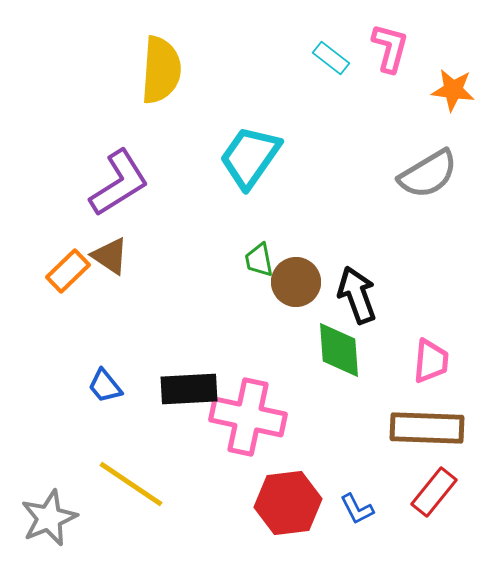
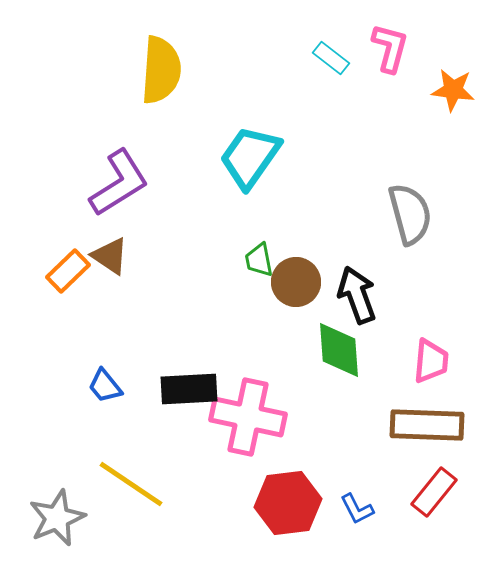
gray semicircle: moved 18 px left, 40 px down; rotated 74 degrees counterclockwise
brown rectangle: moved 3 px up
gray star: moved 8 px right
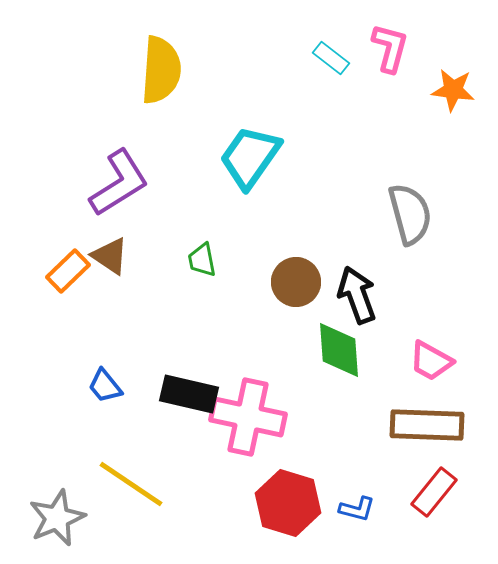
green trapezoid: moved 57 px left
pink trapezoid: rotated 114 degrees clockwise
black rectangle: moved 5 px down; rotated 16 degrees clockwise
red hexagon: rotated 24 degrees clockwise
blue L-shape: rotated 48 degrees counterclockwise
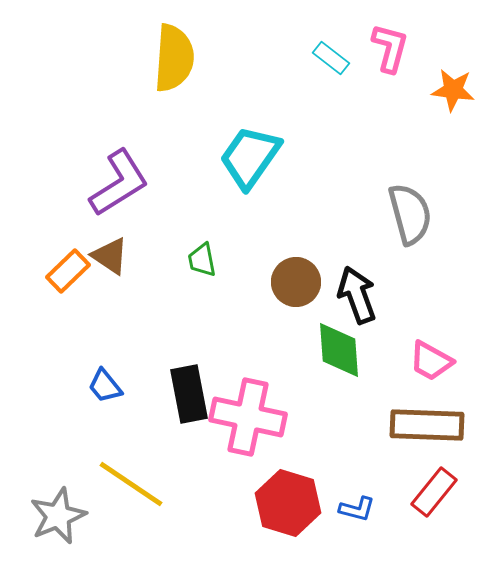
yellow semicircle: moved 13 px right, 12 px up
black rectangle: rotated 66 degrees clockwise
gray star: moved 1 px right, 2 px up
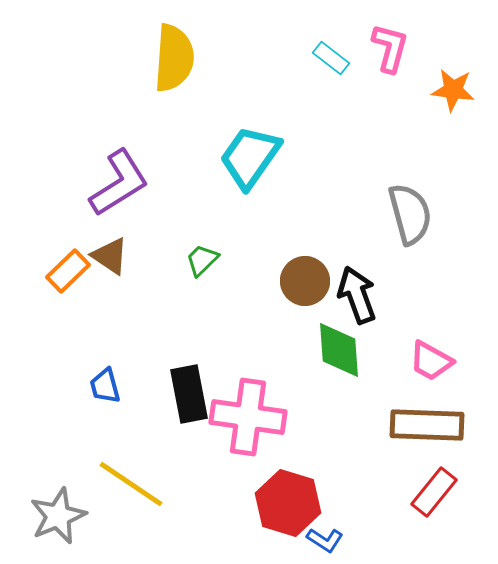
green trapezoid: rotated 57 degrees clockwise
brown circle: moved 9 px right, 1 px up
blue trapezoid: rotated 24 degrees clockwise
pink cross: rotated 4 degrees counterclockwise
blue L-shape: moved 32 px left, 31 px down; rotated 18 degrees clockwise
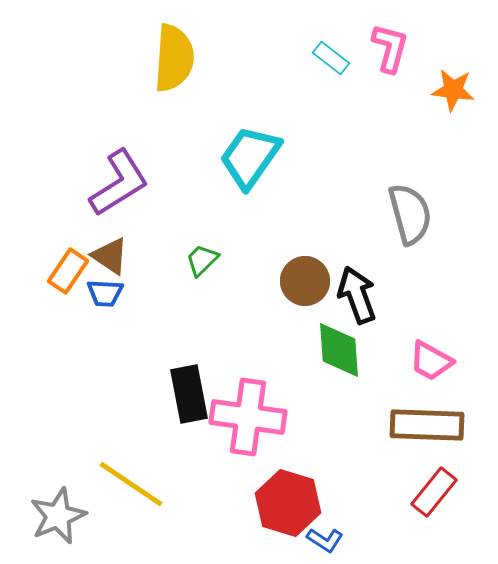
orange rectangle: rotated 12 degrees counterclockwise
blue trapezoid: moved 93 px up; rotated 72 degrees counterclockwise
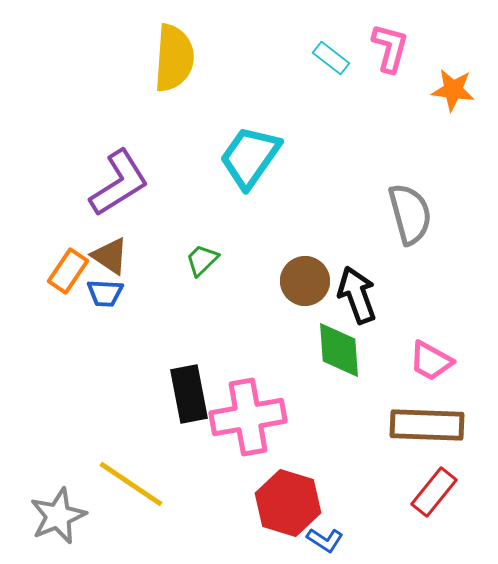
pink cross: rotated 18 degrees counterclockwise
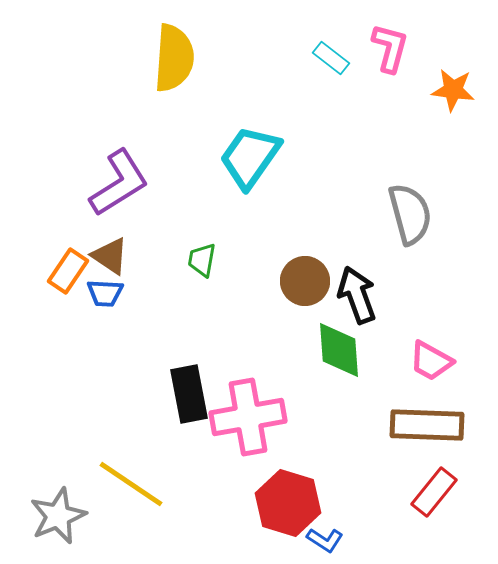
green trapezoid: rotated 36 degrees counterclockwise
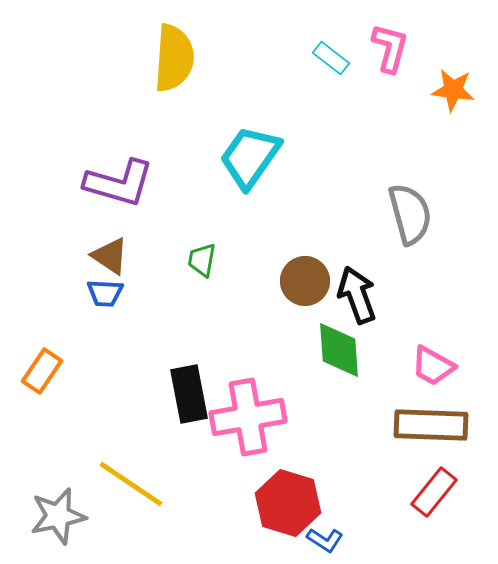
purple L-shape: rotated 48 degrees clockwise
orange rectangle: moved 26 px left, 100 px down
pink trapezoid: moved 2 px right, 5 px down
brown rectangle: moved 4 px right
gray star: rotated 10 degrees clockwise
